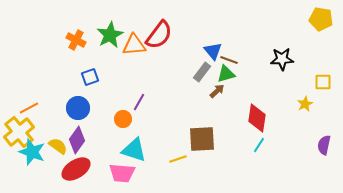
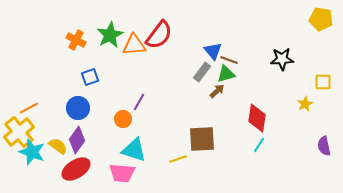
purple semicircle: moved 1 px down; rotated 24 degrees counterclockwise
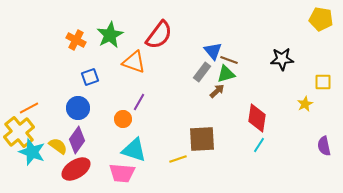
orange triangle: moved 17 px down; rotated 25 degrees clockwise
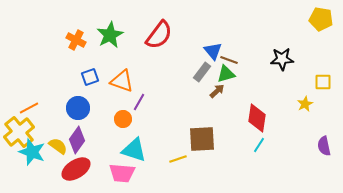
orange triangle: moved 12 px left, 19 px down
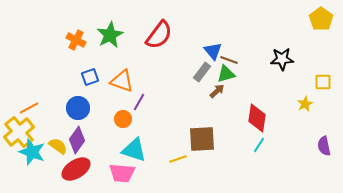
yellow pentagon: rotated 25 degrees clockwise
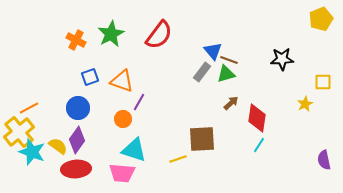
yellow pentagon: rotated 15 degrees clockwise
green star: moved 1 px right, 1 px up
brown arrow: moved 14 px right, 12 px down
purple semicircle: moved 14 px down
red ellipse: rotated 28 degrees clockwise
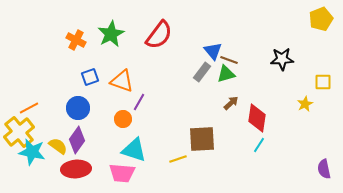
cyan star: rotated 8 degrees counterclockwise
purple semicircle: moved 9 px down
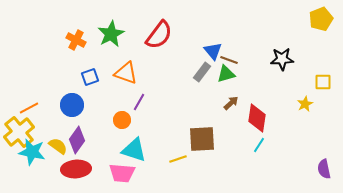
orange triangle: moved 4 px right, 8 px up
blue circle: moved 6 px left, 3 px up
orange circle: moved 1 px left, 1 px down
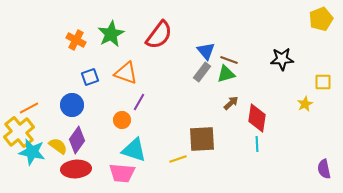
blue triangle: moved 7 px left
cyan line: moved 2 px left, 1 px up; rotated 35 degrees counterclockwise
